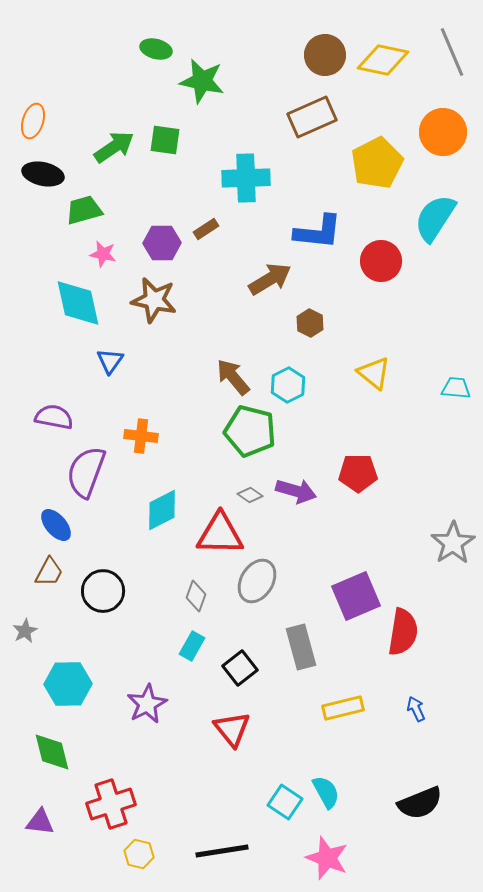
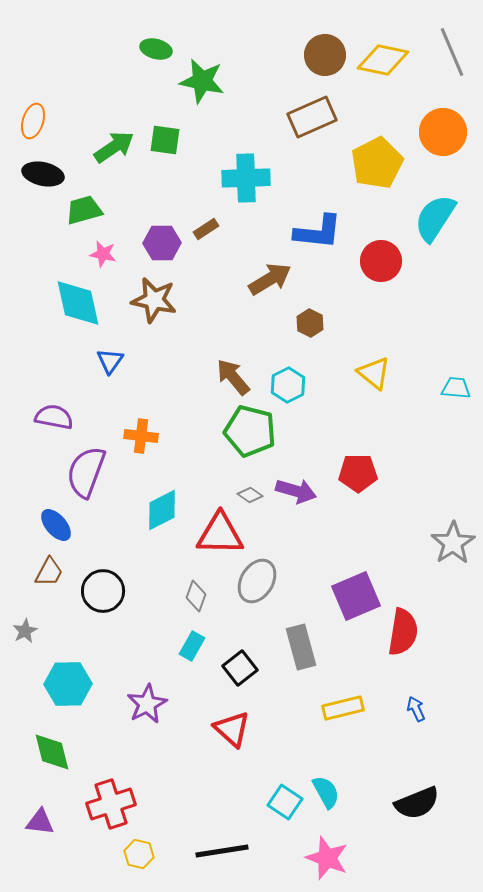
red triangle at (232, 729): rotated 9 degrees counterclockwise
black semicircle at (420, 803): moved 3 px left
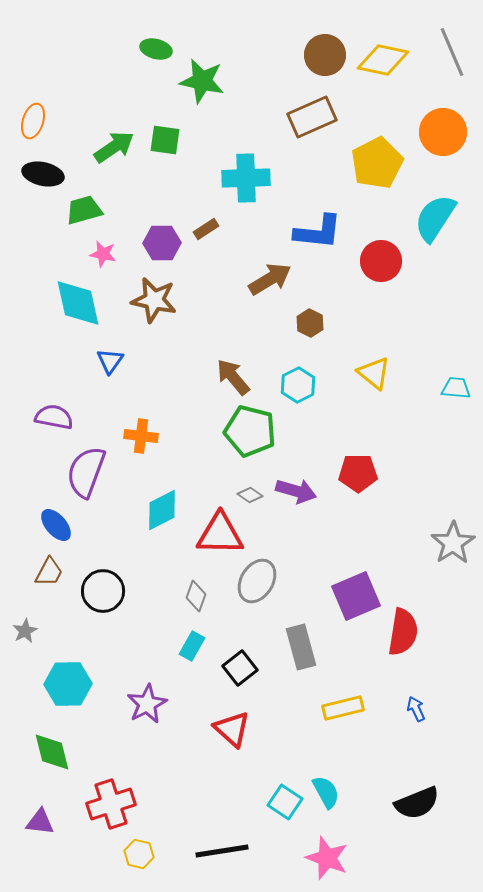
cyan hexagon at (288, 385): moved 10 px right
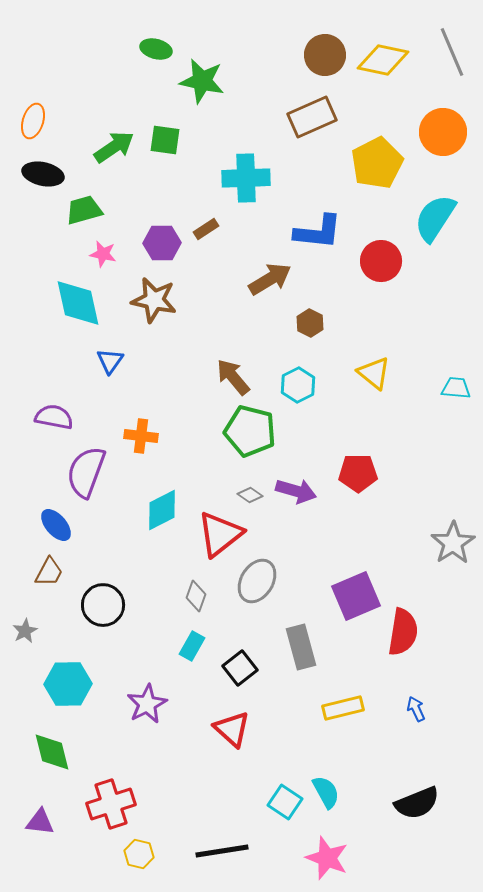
red triangle at (220, 534): rotated 39 degrees counterclockwise
black circle at (103, 591): moved 14 px down
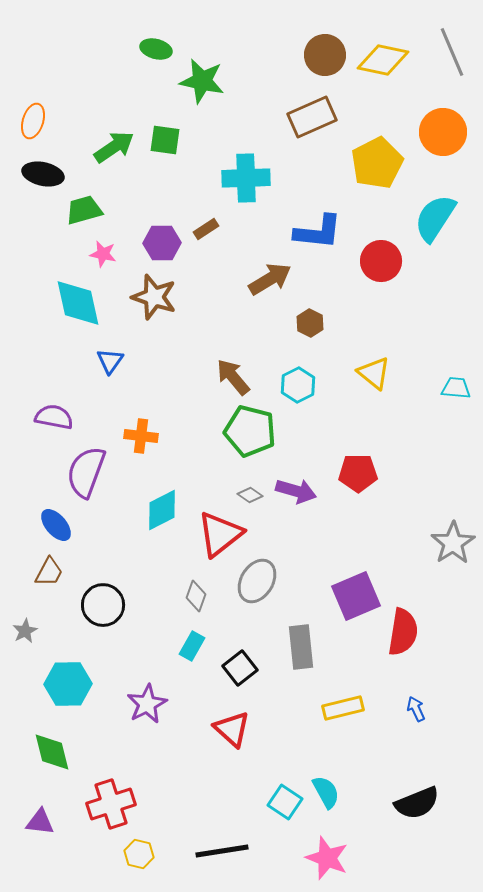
brown star at (154, 300): moved 3 px up; rotated 6 degrees clockwise
gray rectangle at (301, 647): rotated 9 degrees clockwise
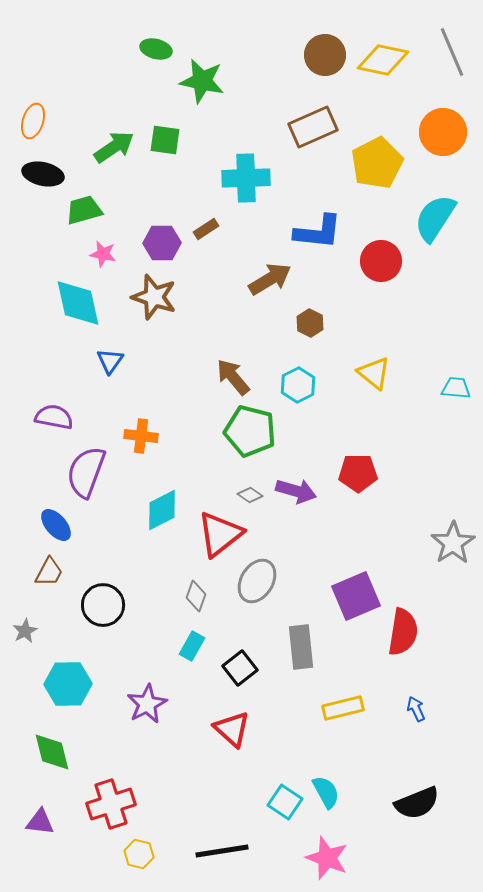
brown rectangle at (312, 117): moved 1 px right, 10 px down
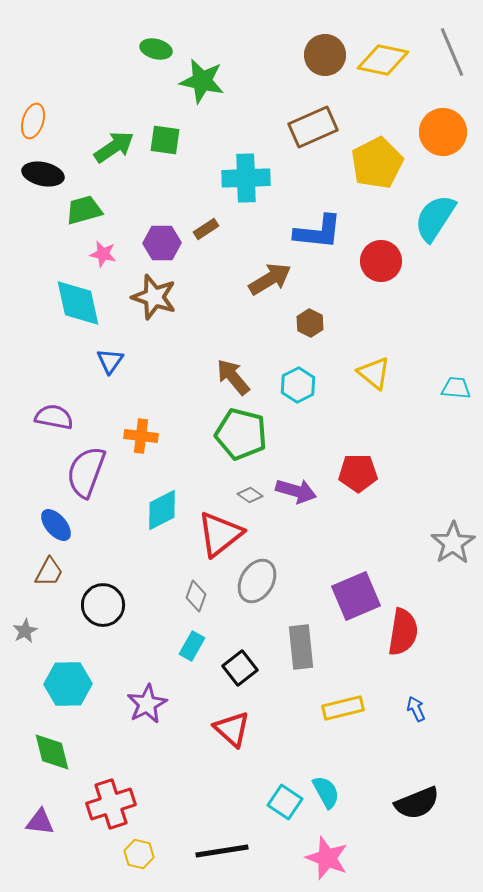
green pentagon at (250, 431): moved 9 px left, 3 px down
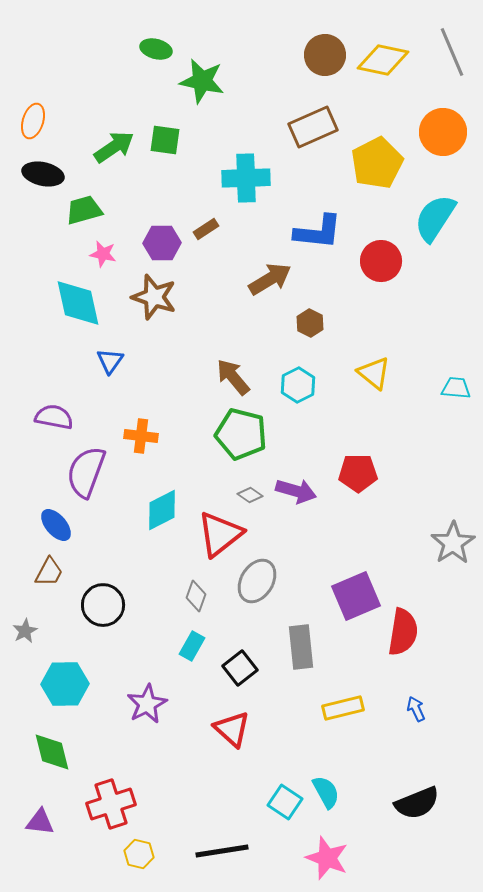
cyan hexagon at (68, 684): moved 3 px left
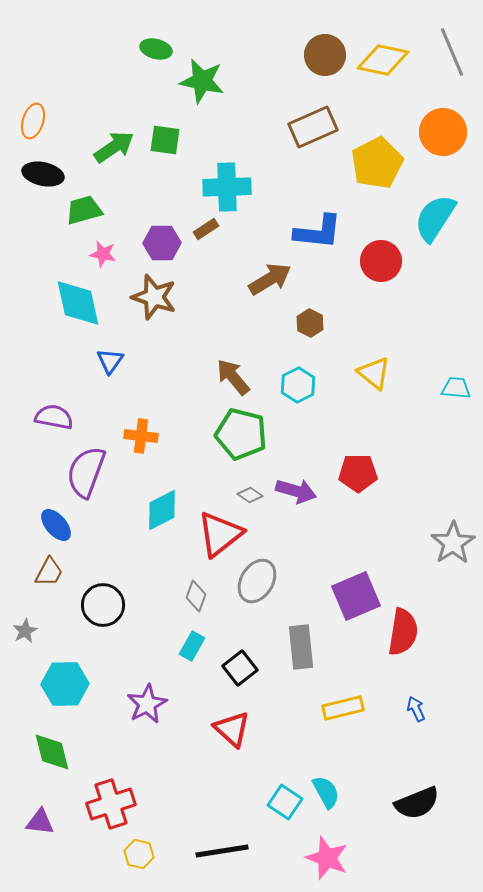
cyan cross at (246, 178): moved 19 px left, 9 px down
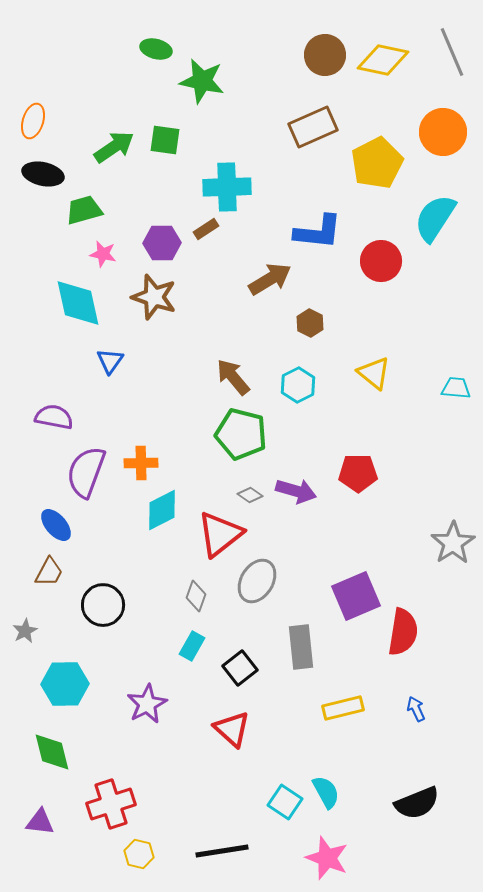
orange cross at (141, 436): moved 27 px down; rotated 8 degrees counterclockwise
